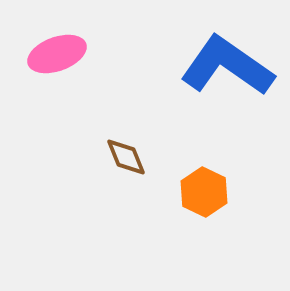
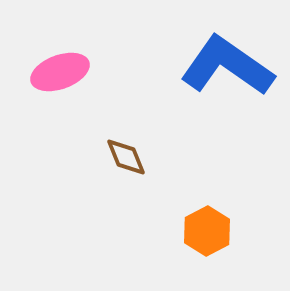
pink ellipse: moved 3 px right, 18 px down
orange hexagon: moved 3 px right, 39 px down; rotated 6 degrees clockwise
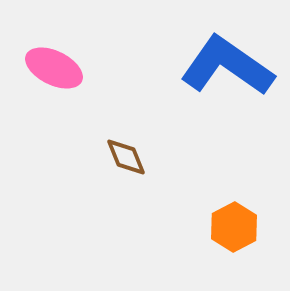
pink ellipse: moved 6 px left, 4 px up; rotated 46 degrees clockwise
orange hexagon: moved 27 px right, 4 px up
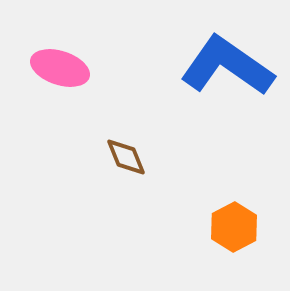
pink ellipse: moved 6 px right; rotated 8 degrees counterclockwise
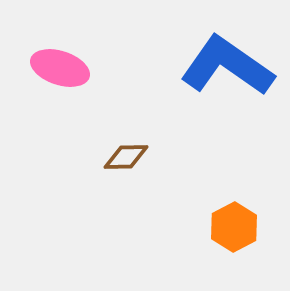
brown diamond: rotated 69 degrees counterclockwise
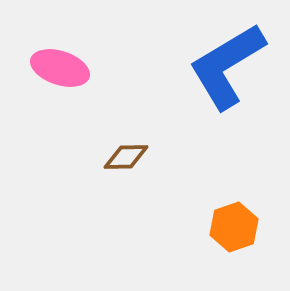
blue L-shape: rotated 66 degrees counterclockwise
orange hexagon: rotated 9 degrees clockwise
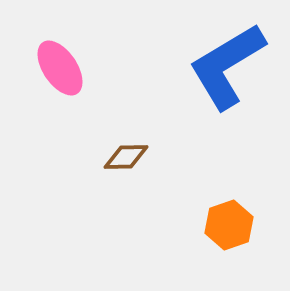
pink ellipse: rotated 38 degrees clockwise
orange hexagon: moved 5 px left, 2 px up
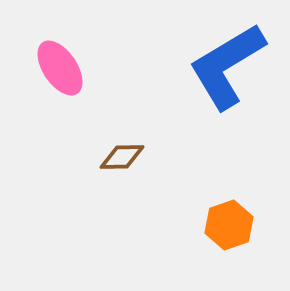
brown diamond: moved 4 px left
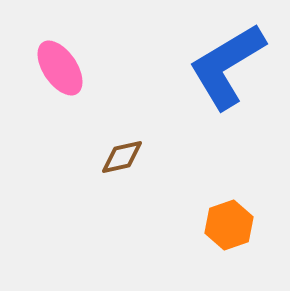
brown diamond: rotated 12 degrees counterclockwise
